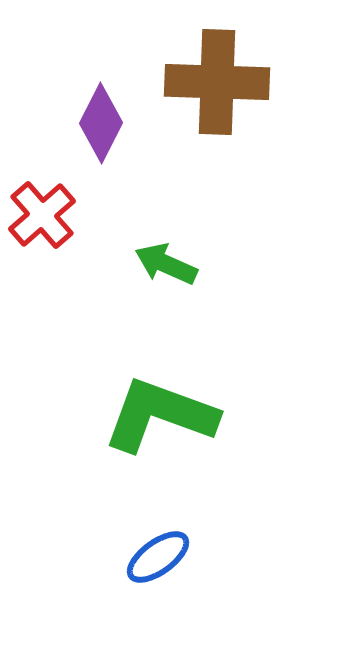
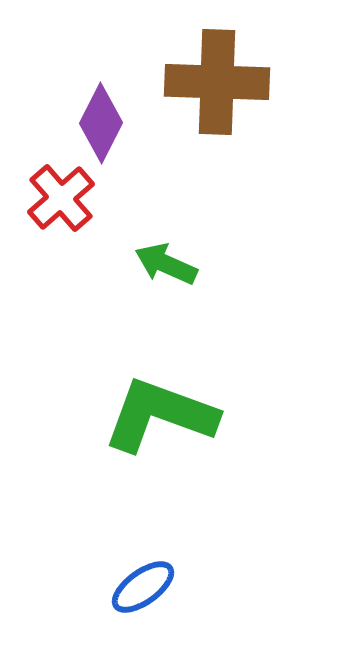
red cross: moved 19 px right, 17 px up
blue ellipse: moved 15 px left, 30 px down
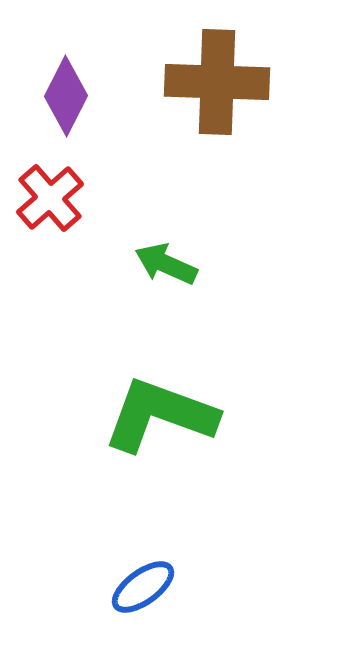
purple diamond: moved 35 px left, 27 px up
red cross: moved 11 px left
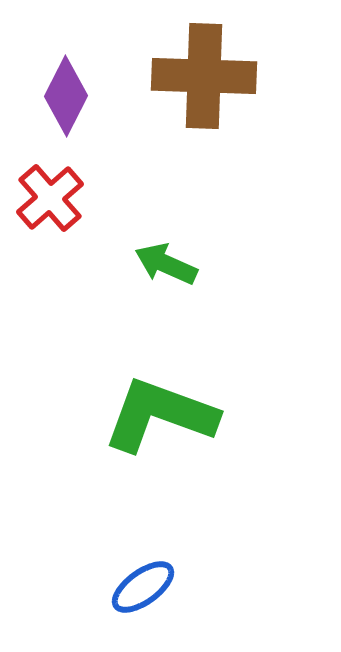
brown cross: moved 13 px left, 6 px up
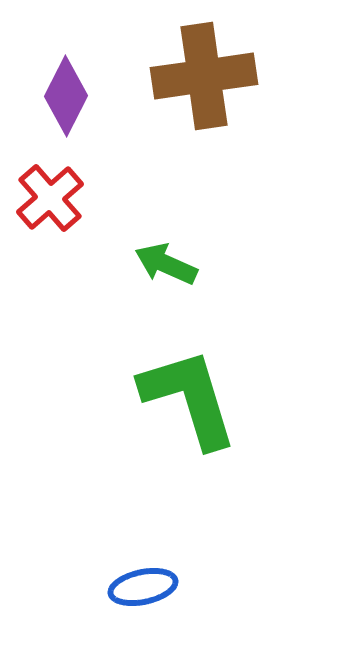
brown cross: rotated 10 degrees counterclockwise
green L-shape: moved 29 px right, 17 px up; rotated 53 degrees clockwise
blue ellipse: rotated 24 degrees clockwise
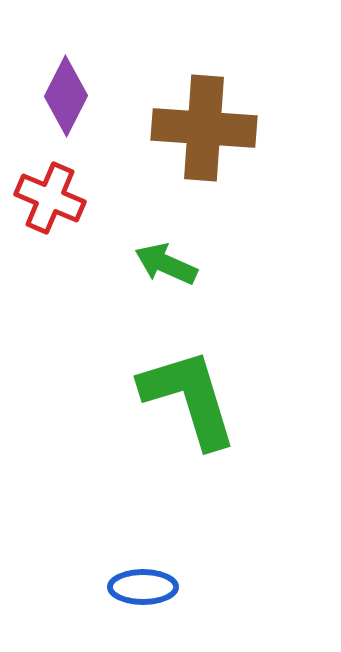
brown cross: moved 52 px down; rotated 12 degrees clockwise
red cross: rotated 26 degrees counterclockwise
blue ellipse: rotated 12 degrees clockwise
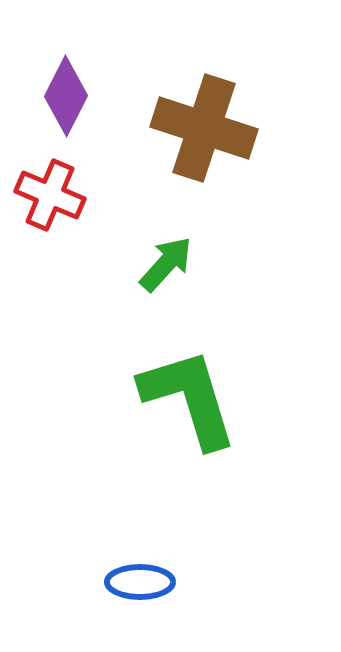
brown cross: rotated 14 degrees clockwise
red cross: moved 3 px up
green arrow: rotated 108 degrees clockwise
blue ellipse: moved 3 px left, 5 px up
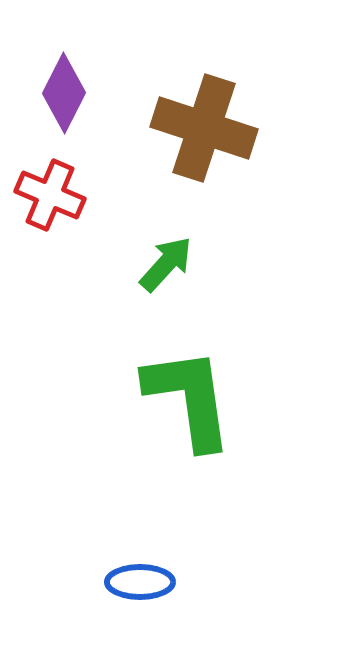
purple diamond: moved 2 px left, 3 px up
green L-shape: rotated 9 degrees clockwise
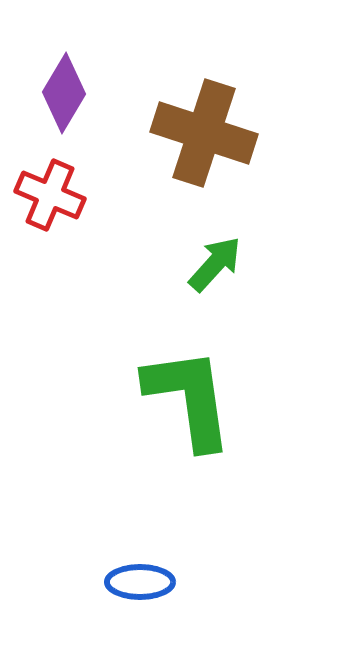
purple diamond: rotated 4 degrees clockwise
brown cross: moved 5 px down
green arrow: moved 49 px right
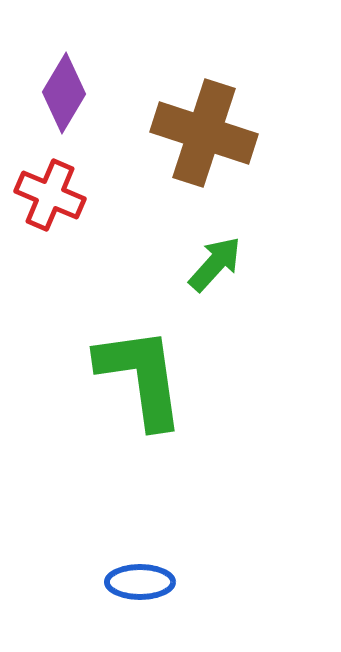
green L-shape: moved 48 px left, 21 px up
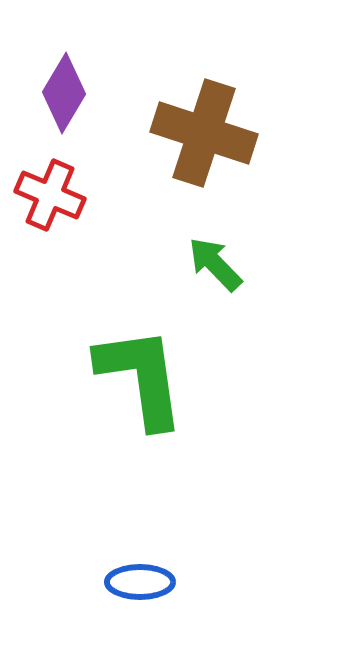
green arrow: rotated 86 degrees counterclockwise
